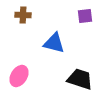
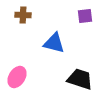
pink ellipse: moved 2 px left, 1 px down
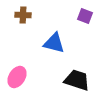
purple square: rotated 28 degrees clockwise
black trapezoid: moved 3 px left, 1 px down
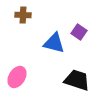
purple square: moved 6 px left, 16 px down; rotated 14 degrees clockwise
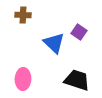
blue triangle: rotated 30 degrees clockwise
pink ellipse: moved 6 px right, 2 px down; rotated 30 degrees counterclockwise
